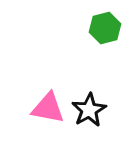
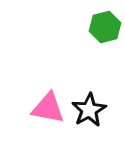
green hexagon: moved 1 px up
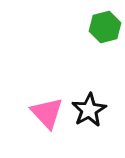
pink triangle: moved 1 px left, 5 px down; rotated 36 degrees clockwise
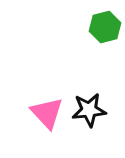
black star: rotated 24 degrees clockwise
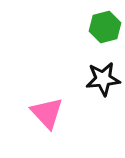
black star: moved 14 px right, 31 px up
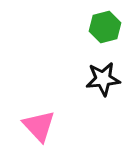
pink triangle: moved 8 px left, 13 px down
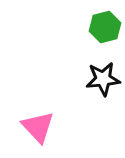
pink triangle: moved 1 px left, 1 px down
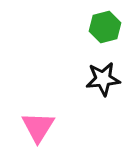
pink triangle: rotated 15 degrees clockwise
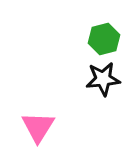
green hexagon: moved 1 px left, 12 px down
